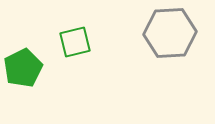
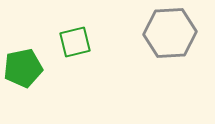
green pentagon: rotated 15 degrees clockwise
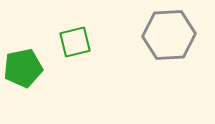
gray hexagon: moved 1 px left, 2 px down
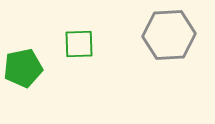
green square: moved 4 px right, 2 px down; rotated 12 degrees clockwise
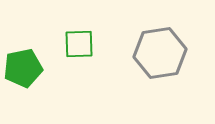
gray hexagon: moved 9 px left, 18 px down; rotated 6 degrees counterclockwise
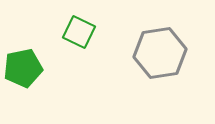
green square: moved 12 px up; rotated 28 degrees clockwise
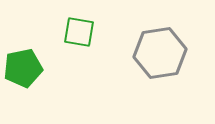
green square: rotated 16 degrees counterclockwise
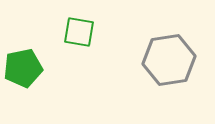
gray hexagon: moved 9 px right, 7 px down
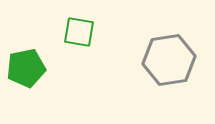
green pentagon: moved 3 px right
